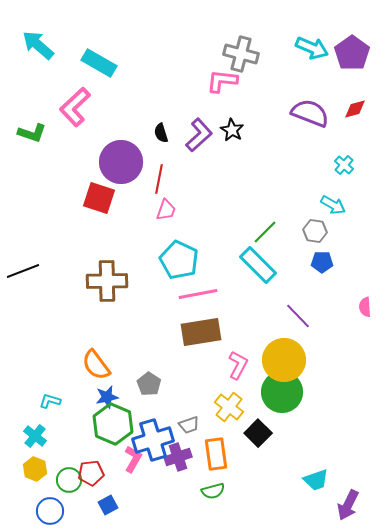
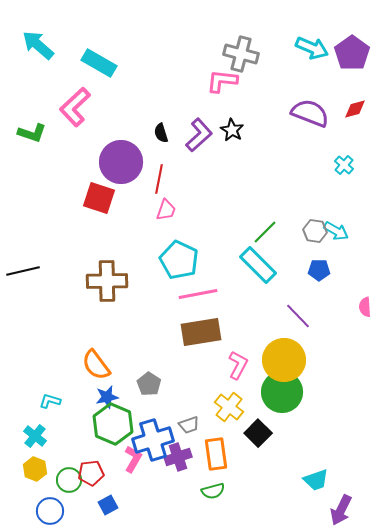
cyan arrow at (333, 205): moved 3 px right, 26 px down
blue pentagon at (322, 262): moved 3 px left, 8 px down
black line at (23, 271): rotated 8 degrees clockwise
purple arrow at (348, 505): moved 7 px left, 5 px down
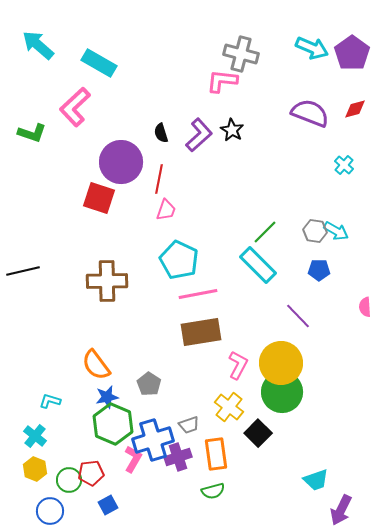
yellow circle at (284, 360): moved 3 px left, 3 px down
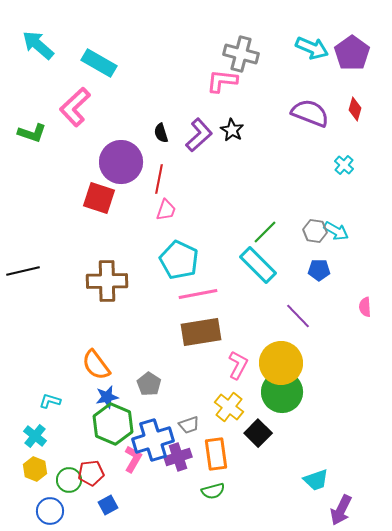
red diamond at (355, 109): rotated 60 degrees counterclockwise
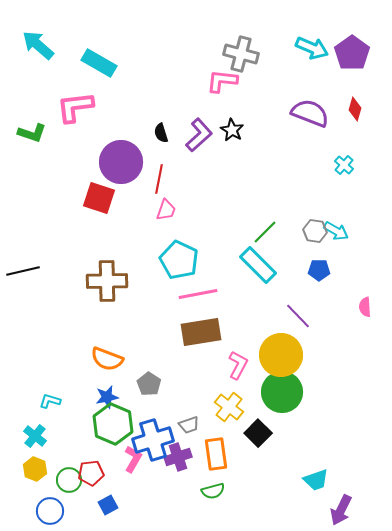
pink L-shape at (75, 107): rotated 36 degrees clockwise
yellow circle at (281, 363): moved 8 px up
orange semicircle at (96, 365): moved 11 px right, 6 px up; rotated 32 degrees counterclockwise
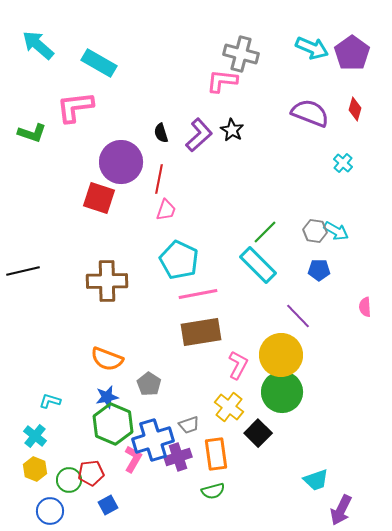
cyan cross at (344, 165): moved 1 px left, 2 px up
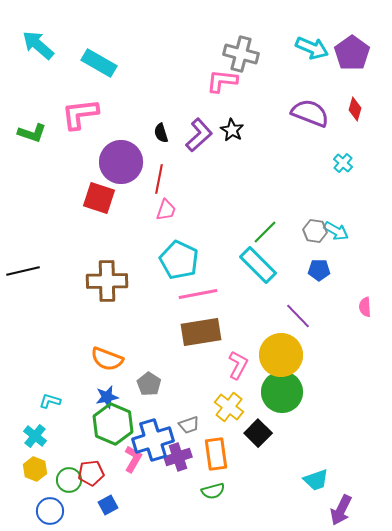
pink L-shape at (75, 107): moved 5 px right, 7 px down
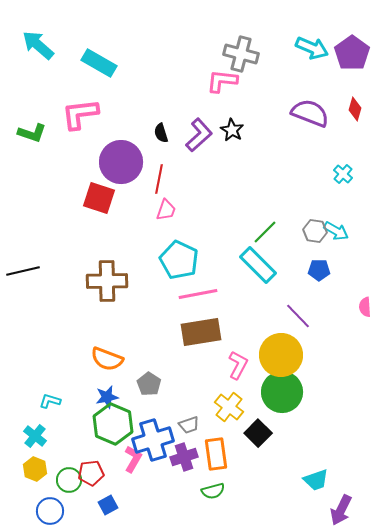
cyan cross at (343, 163): moved 11 px down
purple cross at (178, 457): moved 6 px right
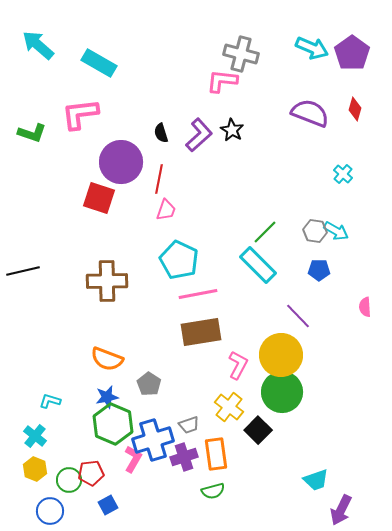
black square at (258, 433): moved 3 px up
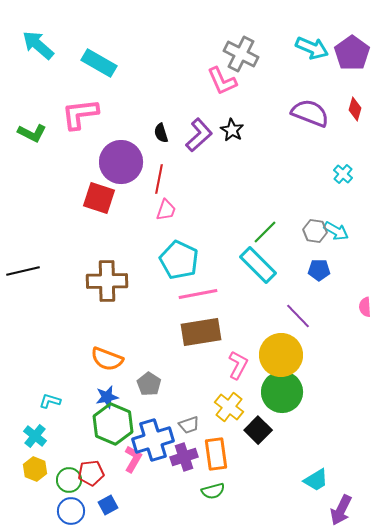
gray cross at (241, 54): rotated 12 degrees clockwise
pink L-shape at (222, 81): rotated 120 degrees counterclockwise
green L-shape at (32, 133): rotated 8 degrees clockwise
cyan trapezoid at (316, 480): rotated 12 degrees counterclockwise
blue circle at (50, 511): moved 21 px right
